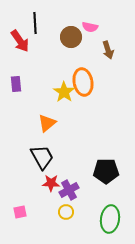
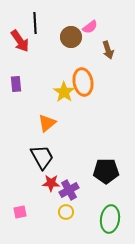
pink semicircle: rotated 49 degrees counterclockwise
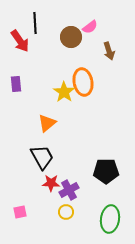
brown arrow: moved 1 px right, 1 px down
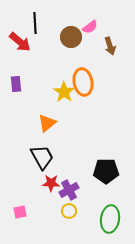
red arrow: moved 1 px down; rotated 15 degrees counterclockwise
brown arrow: moved 1 px right, 5 px up
yellow circle: moved 3 px right, 1 px up
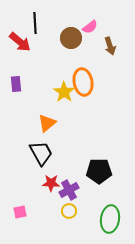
brown circle: moved 1 px down
black trapezoid: moved 1 px left, 4 px up
black pentagon: moved 7 px left
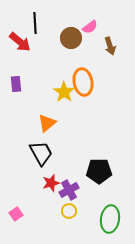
red star: rotated 18 degrees counterclockwise
pink square: moved 4 px left, 2 px down; rotated 24 degrees counterclockwise
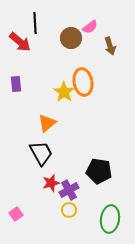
black pentagon: rotated 10 degrees clockwise
yellow circle: moved 1 px up
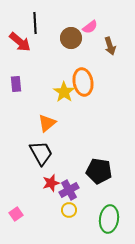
green ellipse: moved 1 px left
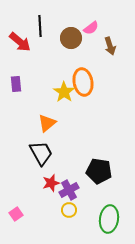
black line: moved 5 px right, 3 px down
pink semicircle: moved 1 px right, 1 px down
